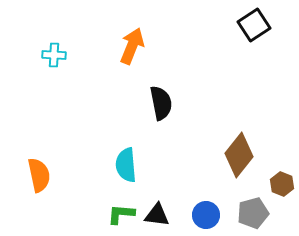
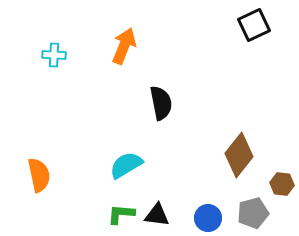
black square: rotated 8 degrees clockwise
orange arrow: moved 8 px left
cyan semicircle: rotated 64 degrees clockwise
brown hexagon: rotated 15 degrees counterclockwise
blue circle: moved 2 px right, 3 px down
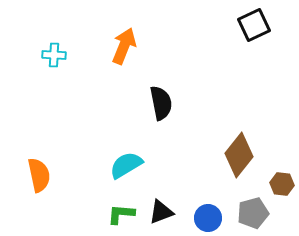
black triangle: moved 4 px right, 3 px up; rotated 28 degrees counterclockwise
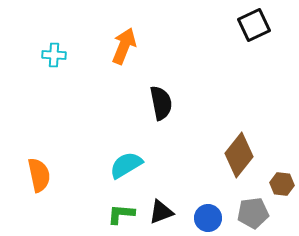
gray pentagon: rotated 8 degrees clockwise
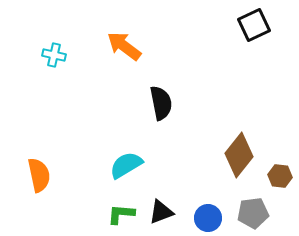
orange arrow: rotated 75 degrees counterclockwise
cyan cross: rotated 10 degrees clockwise
brown hexagon: moved 2 px left, 8 px up
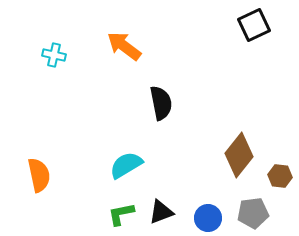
green L-shape: rotated 16 degrees counterclockwise
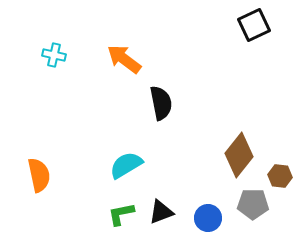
orange arrow: moved 13 px down
gray pentagon: moved 9 px up; rotated 8 degrees clockwise
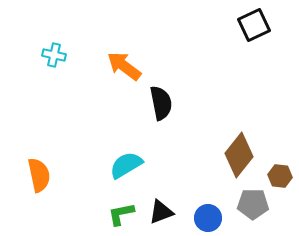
orange arrow: moved 7 px down
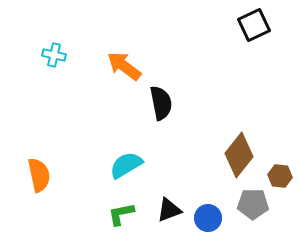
black triangle: moved 8 px right, 2 px up
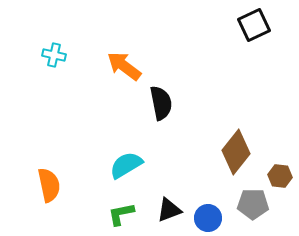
brown diamond: moved 3 px left, 3 px up
orange semicircle: moved 10 px right, 10 px down
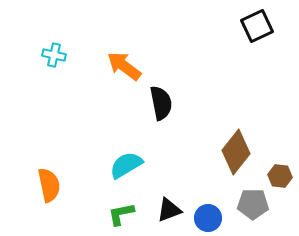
black square: moved 3 px right, 1 px down
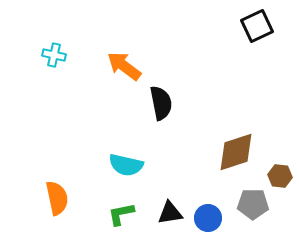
brown diamond: rotated 33 degrees clockwise
cyan semicircle: rotated 136 degrees counterclockwise
orange semicircle: moved 8 px right, 13 px down
black triangle: moved 1 px right, 3 px down; rotated 12 degrees clockwise
